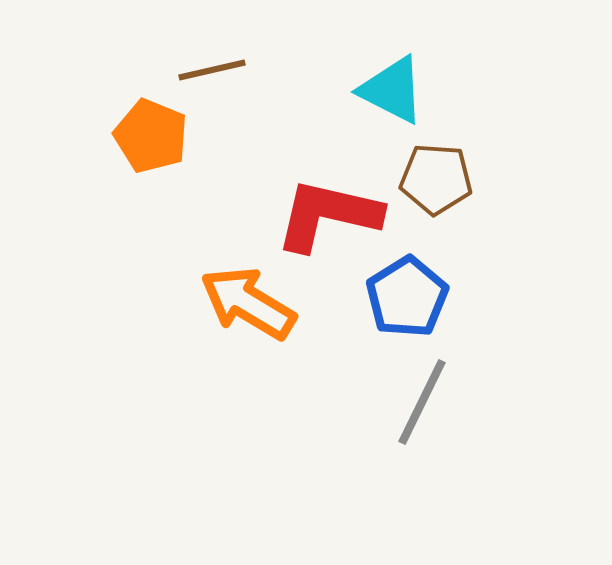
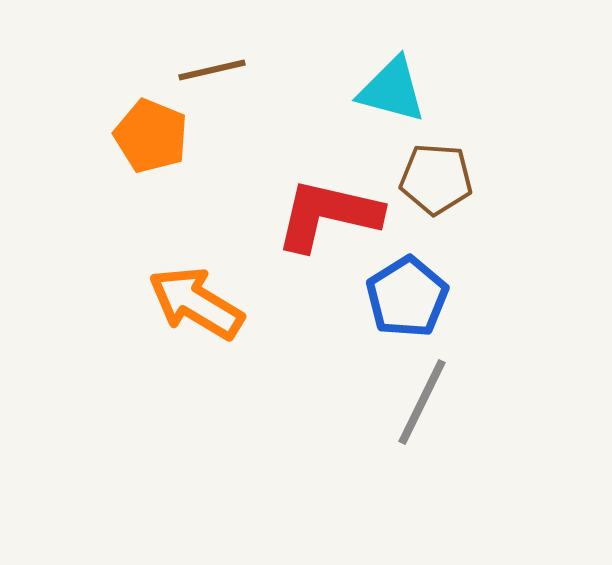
cyan triangle: rotated 12 degrees counterclockwise
orange arrow: moved 52 px left
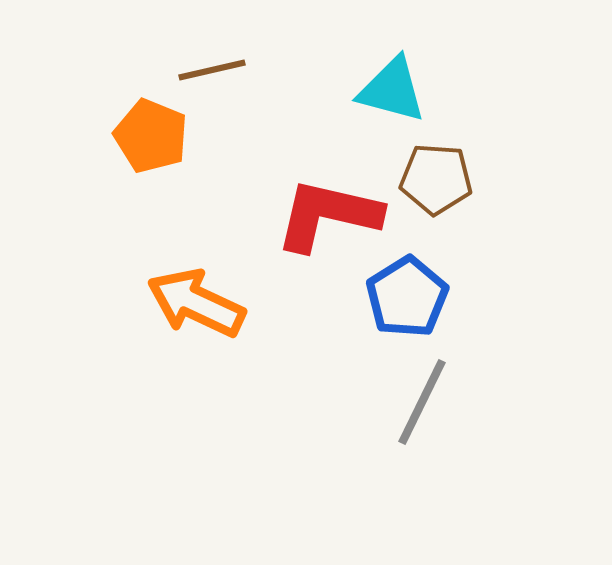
orange arrow: rotated 6 degrees counterclockwise
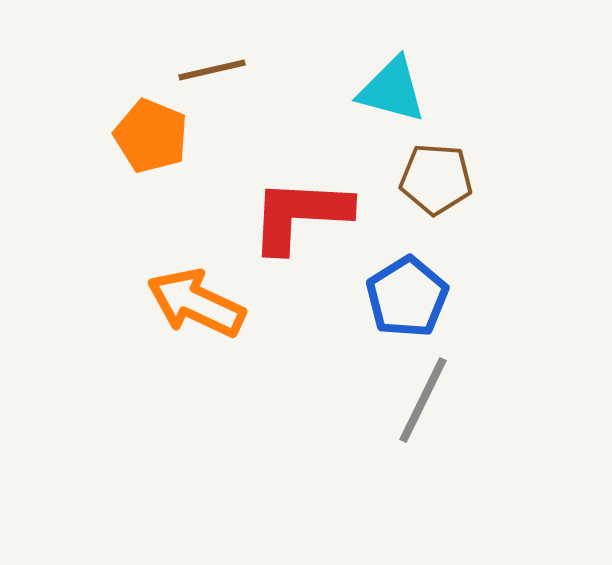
red L-shape: moved 28 px left; rotated 10 degrees counterclockwise
gray line: moved 1 px right, 2 px up
